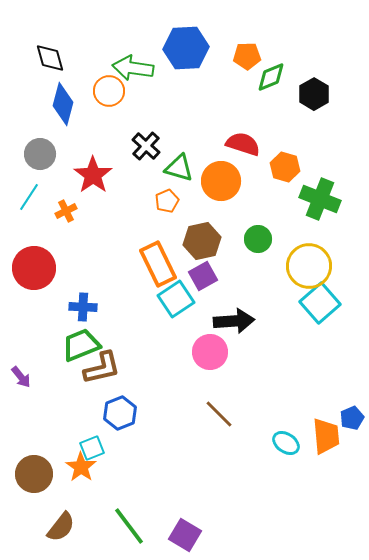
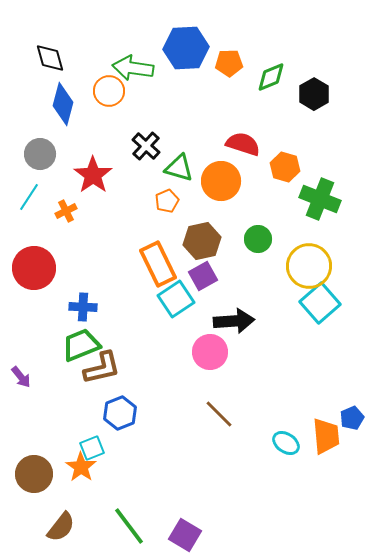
orange pentagon at (247, 56): moved 18 px left, 7 px down
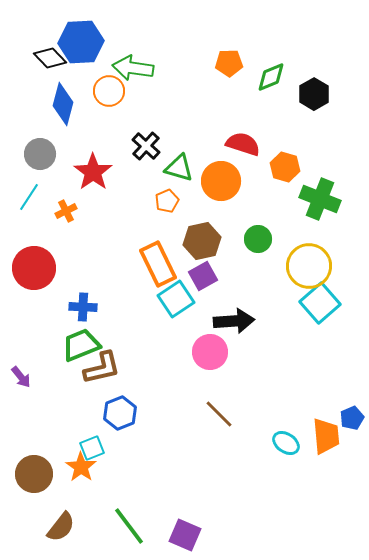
blue hexagon at (186, 48): moved 105 px left, 6 px up
black diamond at (50, 58): rotated 28 degrees counterclockwise
red star at (93, 175): moved 3 px up
purple square at (185, 535): rotated 8 degrees counterclockwise
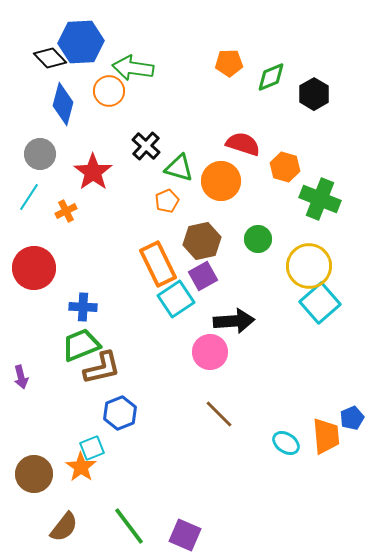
purple arrow at (21, 377): rotated 25 degrees clockwise
brown semicircle at (61, 527): moved 3 px right
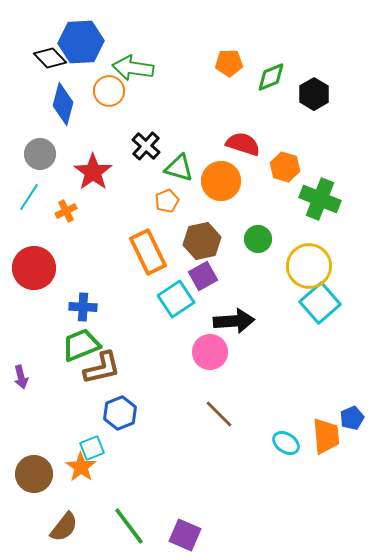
orange rectangle at (158, 264): moved 10 px left, 12 px up
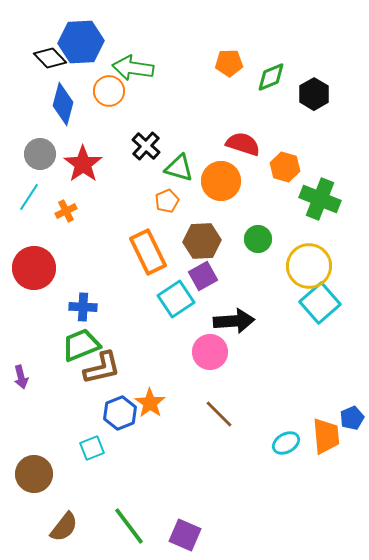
red star at (93, 172): moved 10 px left, 8 px up
brown hexagon at (202, 241): rotated 9 degrees clockwise
cyan ellipse at (286, 443): rotated 64 degrees counterclockwise
orange star at (81, 467): moved 69 px right, 64 px up
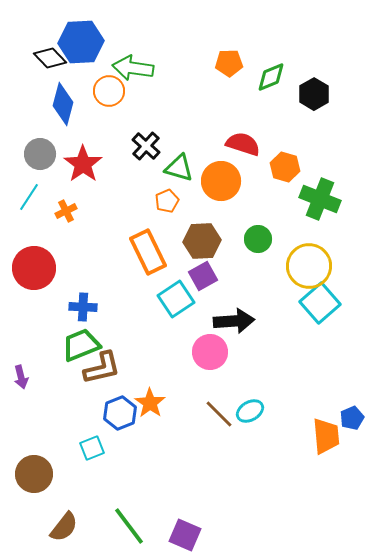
cyan ellipse at (286, 443): moved 36 px left, 32 px up
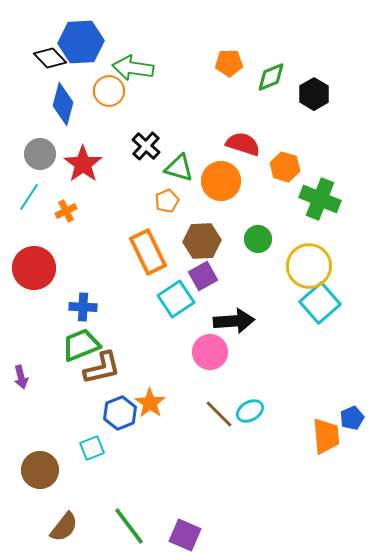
brown circle at (34, 474): moved 6 px right, 4 px up
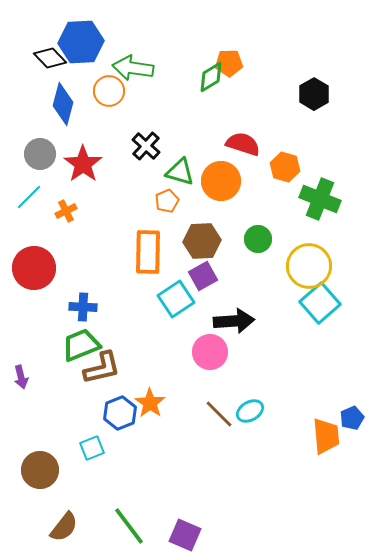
green diamond at (271, 77): moved 60 px left; rotated 8 degrees counterclockwise
green triangle at (179, 168): moved 1 px right, 4 px down
cyan line at (29, 197): rotated 12 degrees clockwise
orange rectangle at (148, 252): rotated 27 degrees clockwise
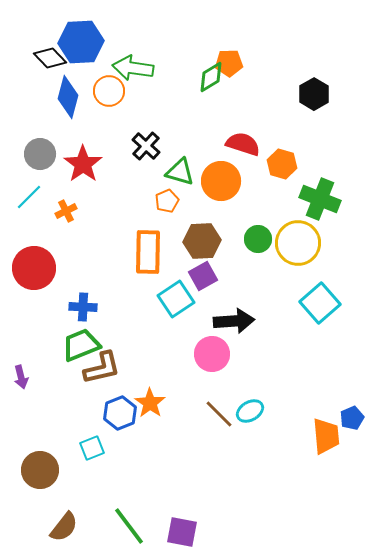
blue diamond at (63, 104): moved 5 px right, 7 px up
orange hexagon at (285, 167): moved 3 px left, 3 px up
yellow circle at (309, 266): moved 11 px left, 23 px up
pink circle at (210, 352): moved 2 px right, 2 px down
purple square at (185, 535): moved 3 px left, 3 px up; rotated 12 degrees counterclockwise
